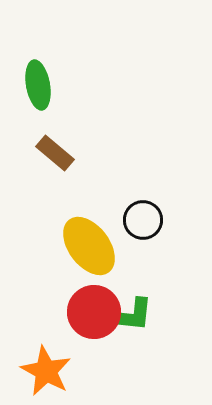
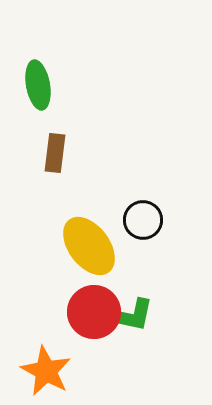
brown rectangle: rotated 57 degrees clockwise
green L-shape: rotated 6 degrees clockwise
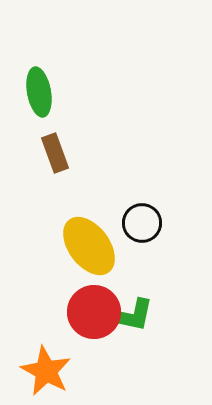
green ellipse: moved 1 px right, 7 px down
brown rectangle: rotated 27 degrees counterclockwise
black circle: moved 1 px left, 3 px down
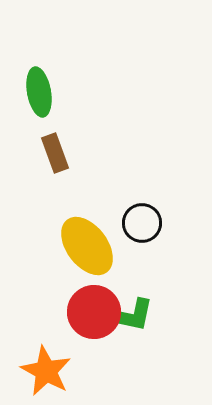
yellow ellipse: moved 2 px left
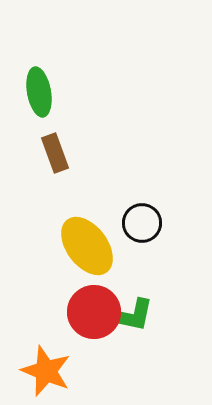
orange star: rotated 6 degrees counterclockwise
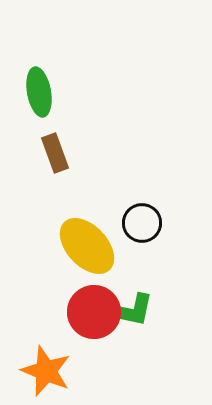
yellow ellipse: rotated 6 degrees counterclockwise
green L-shape: moved 5 px up
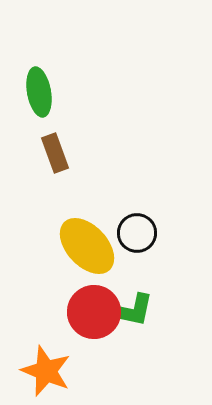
black circle: moved 5 px left, 10 px down
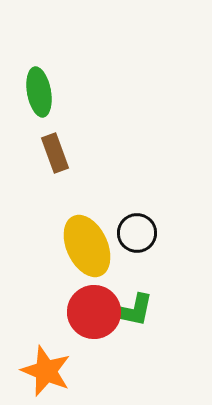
yellow ellipse: rotated 18 degrees clockwise
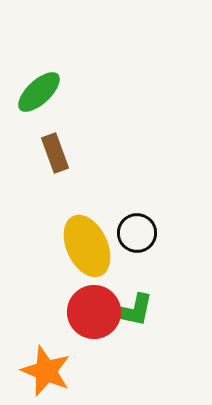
green ellipse: rotated 57 degrees clockwise
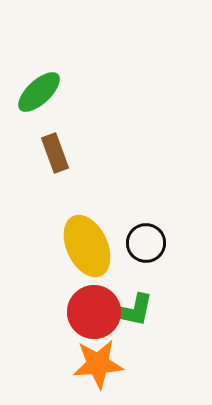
black circle: moved 9 px right, 10 px down
orange star: moved 52 px right, 7 px up; rotated 27 degrees counterclockwise
